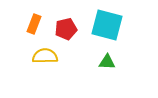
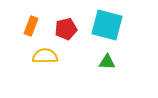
orange rectangle: moved 3 px left, 2 px down
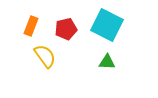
cyan square: rotated 12 degrees clockwise
yellow semicircle: rotated 55 degrees clockwise
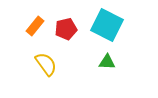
orange rectangle: moved 4 px right; rotated 18 degrees clockwise
yellow semicircle: moved 1 px right, 8 px down
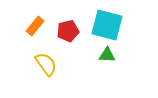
cyan square: rotated 12 degrees counterclockwise
red pentagon: moved 2 px right, 2 px down
green triangle: moved 7 px up
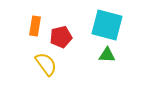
orange rectangle: rotated 30 degrees counterclockwise
red pentagon: moved 7 px left, 6 px down
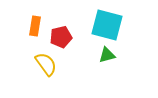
green triangle: rotated 18 degrees counterclockwise
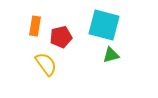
cyan square: moved 3 px left
green triangle: moved 4 px right
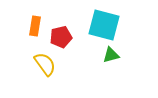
yellow semicircle: moved 1 px left
